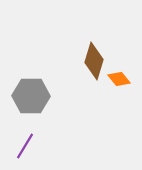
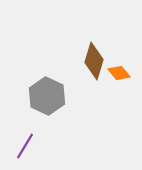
orange diamond: moved 6 px up
gray hexagon: moved 16 px right; rotated 24 degrees clockwise
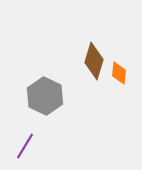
orange diamond: rotated 45 degrees clockwise
gray hexagon: moved 2 px left
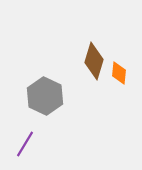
purple line: moved 2 px up
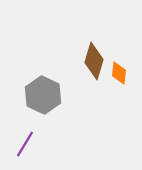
gray hexagon: moved 2 px left, 1 px up
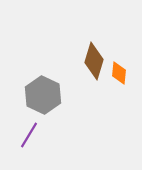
purple line: moved 4 px right, 9 px up
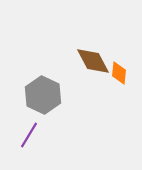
brown diamond: moved 1 px left; rotated 45 degrees counterclockwise
